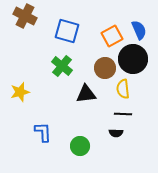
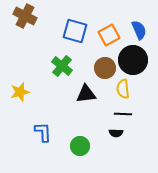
blue square: moved 8 px right
orange square: moved 3 px left, 1 px up
black circle: moved 1 px down
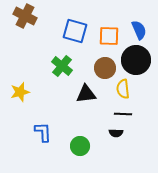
orange square: moved 1 px down; rotated 30 degrees clockwise
black circle: moved 3 px right
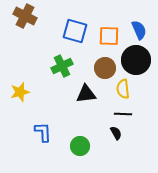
green cross: rotated 25 degrees clockwise
black semicircle: rotated 120 degrees counterclockwise
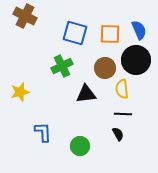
blue square: moved 2 px down
orange square: moved 1 px right, 2 px up
yellow semicircle: moved 1 px left
black semicircle: moved 2 px right, 1 px down
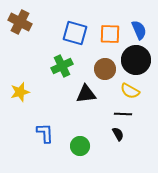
brown cross: moved 5 px left, 6 px down
brown circle: moved 1 px down
yellow semicircle: moved 8 px right, 2 px down; rotated 54 degrees counterclockwise
blue L-shape: moved 2 px right, 1 px down
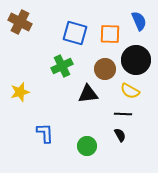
blue semicircle: moved 9 px up
black triangle: moved 2 px right
black semicircle: moved 2 px right, 1 px down
green circle: moved 7 px right
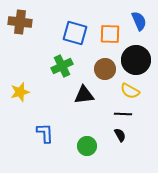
brown cross: rotated 20 degrees counterclockwise
black triangle: moved 4 px left, 1 px down
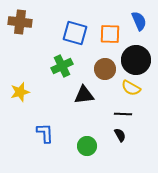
yellow semicircle: moved 1 px right, 3 px up
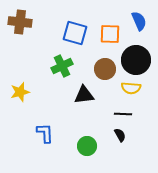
yellow semicircle: rotated 24 degrees counterclockwise
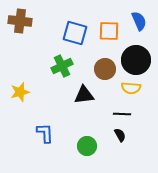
brown cross: moved 1 px up
orange square: moved 1 px left, 3 px up
black line: moved 1 px left
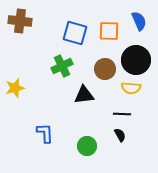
yellow star: moved 5 px left, 4 px up
